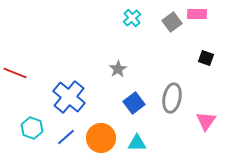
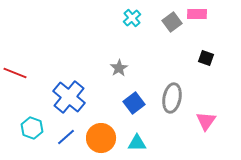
gray star: moved 1 px right, 1 px up
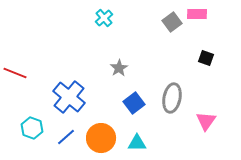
cyan cross: moved 28 px left
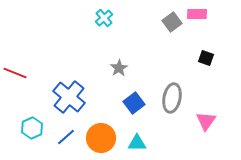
cyan hexagon: rotated 15 degrees clockwise
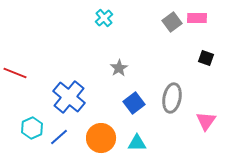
pink rectangle: moved 4 px down
blue line: moved 7 px left
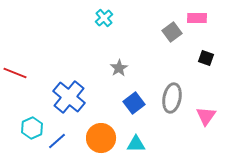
gray square: moved 10 px down
pink triangle: moved 5 px up
blue line: moved 2 px left, 4 px down
cyan triangle: moved 1 px left, 1 px down
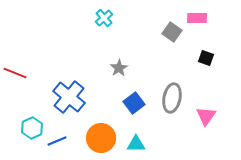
gray square: rotated 18 degrees counterclockwise
blue line: rotated 18 degrees clockwise
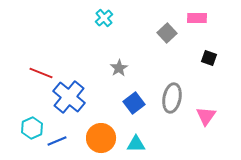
gray square: moved 5 px left, 1 px down; rotated 12 degrees clockwise
black square: moved 3 px right
red line: moved 26 px right
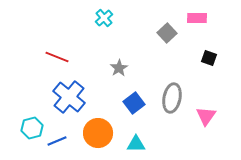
red line: moved 16 px right, 16 px up
cyan hexagon: rotated 10 degrees clockwise
orange circle: moved 3 px left, 5 px up
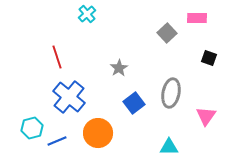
cyan cross: moved 17 px left, 4 px up
red line: rotated 50 degrees clockwise
gray ellipse: moved 1 px left, 5 px up
cyan triangle: moved 33 px right, 3 px down
